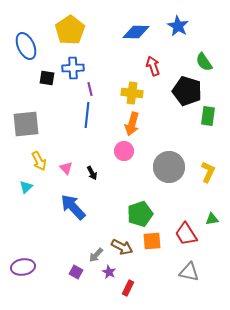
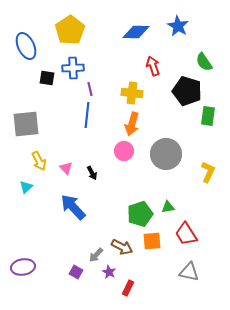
gray circle: moved 3 px left, 13 px up
green triangle: moved 44 px left, 12 px up
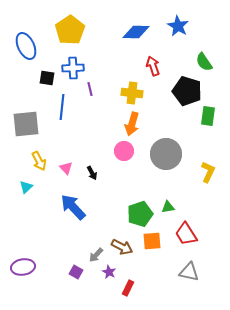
blue line: moved 25 px left, 8 px up
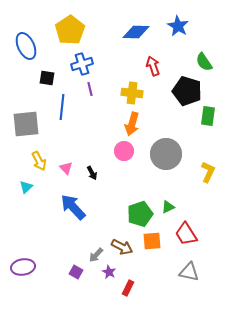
blue cross: moved 9 px right, 4 px up; rotated 15 degrees counterclockwise
green triangle: rotated 16 degrees counterclockwise
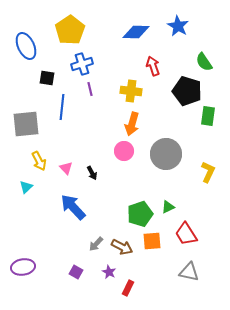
yellow cross: moved 1 px left, 2 px up
gray arrow: moved 11 px up
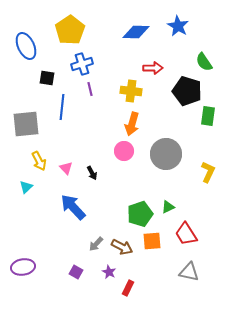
red arrow: moved 2 px down; rotated 108 degrees clockwise
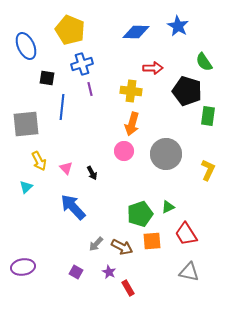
yellow pentagon: rotated 16 degrees counterclockwise
yellow L-shape: moved 2 px up
red rectangle: rotated 56 degrees counterclockwise
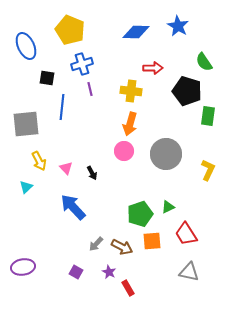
orange arrow: moved 2 px left
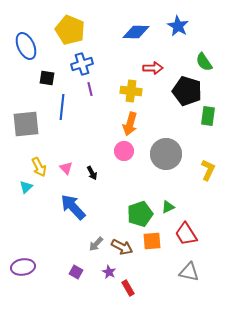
yellow arrow: moved 6 px down
